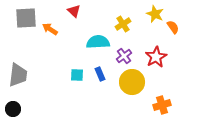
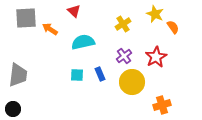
cyan semicircle: moved 15 px left; rotated 10 degrees counterclockwise
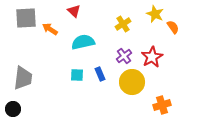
red star: moved 4 px left
gray trapezoid: moved 5 px right, 3 px down
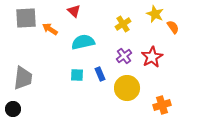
yellow circle: moved 5 px left, 6 px down
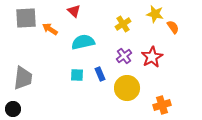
yellow star: rotated 12 degrees counterclockwise
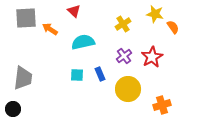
yellow circle: moved 1 px right, 1 px down
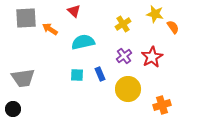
gray trapezoid: rotated 75 degrees clockwise
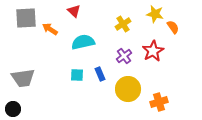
red star: moved 1 px right, 6 px up
orange cross: moved 3 px left, 3 px up
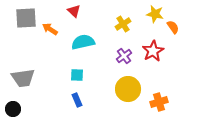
blue rectangle: moved 23 px left, 26 px down
